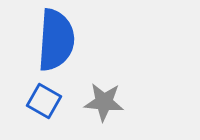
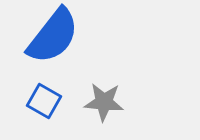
blue semicircle: moved 3 px left, 4 px up; rotated 34 degrees clockwise
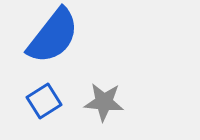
blue square: rotated 28 degrees clockwise
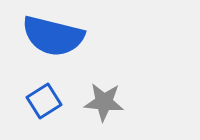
blue semicircle: rotated 66 degrees clockwise
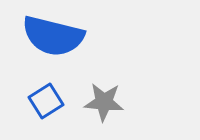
blue square: moved 2 px right
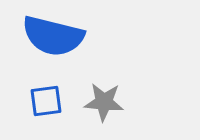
blue square: rotated 24 degrees clockwise
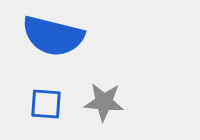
blue square: moved 3 px down; rotated 12 degrees clockwise
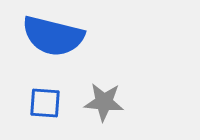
blue square: moved 1 px left, 1 px up
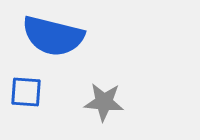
blue square: moved 19 px left, 11 px up
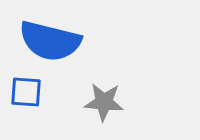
blue semicircle: moved 3 px left, 5 px down
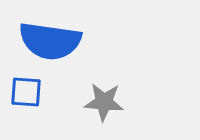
blue semicircle: rotated 6 degrees counterclockwise
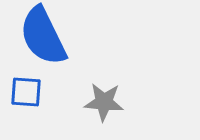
blue semicircle: moved 7 px left, 5 px up; rotated 56 degrees clockwise
